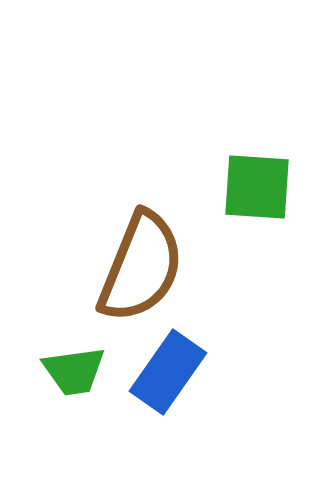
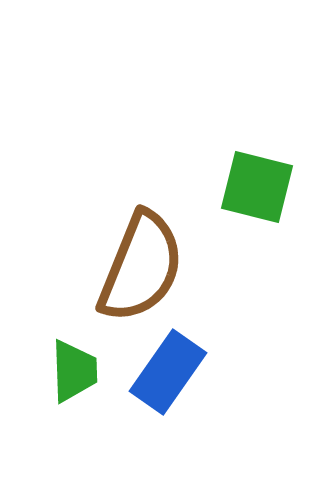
green square: rotated 10 degrees clockwise
green trapezoid: rotated 84 degrees counterclockwise
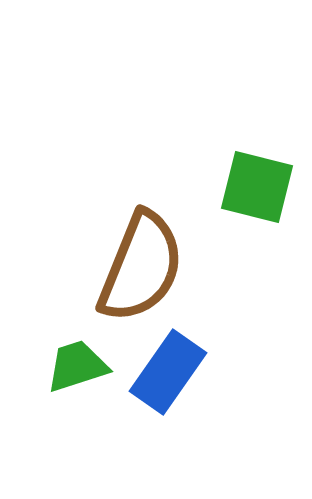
green trapezoid: moved 3 px right, 5 px up; rotated 106 degrees counterclockwise
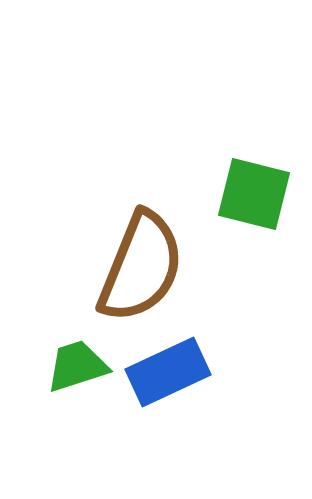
green square: moved 3 px left, 7 px down
blue rectangle: rotated 30 degrees clockwise
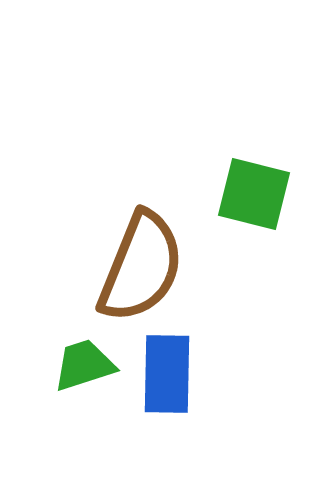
green trapezoid: moved 7 px right, 1 px up
blue rectangle: moved 1 px left, 2 px down; rotated 64 degrees counterclockwise
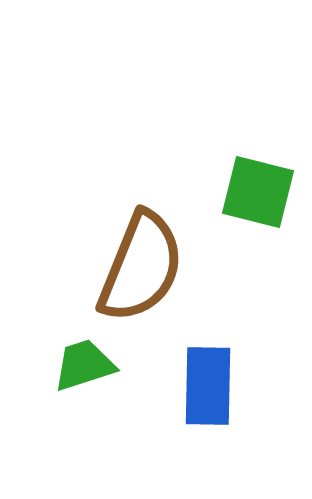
green square: moved 4 px right, 2 px up
blue rectangle: moved 41 px right, 12 px down
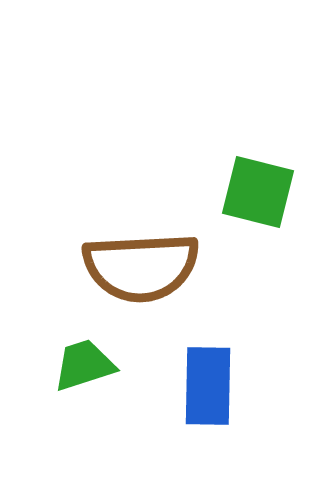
brown semicircle: rotated 65 degrees clockwise
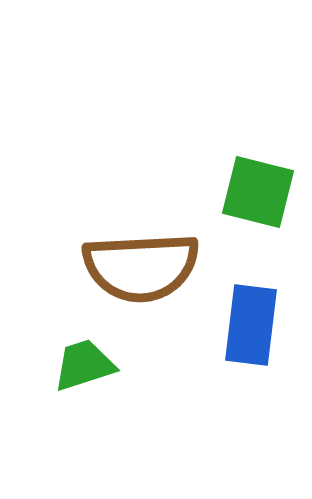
blue rectangle: moved 43 px right, 61 px up; rotated 6 degrees clockwise
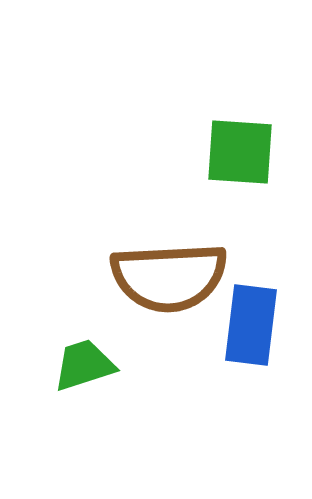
green square: moved 18 px left, 40 px up; rotated 10 degrees counterclockwise
brown semicircle: moved 28 px right, 10 px down
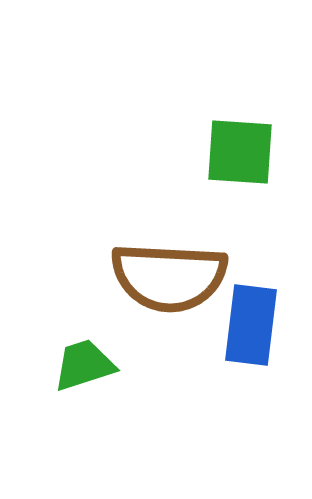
brown semicircle: rotated 6 degrees clockwise
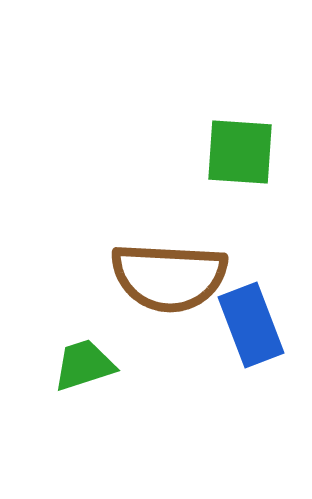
blue rectangle: rotated 28 degrees counterclockwise
